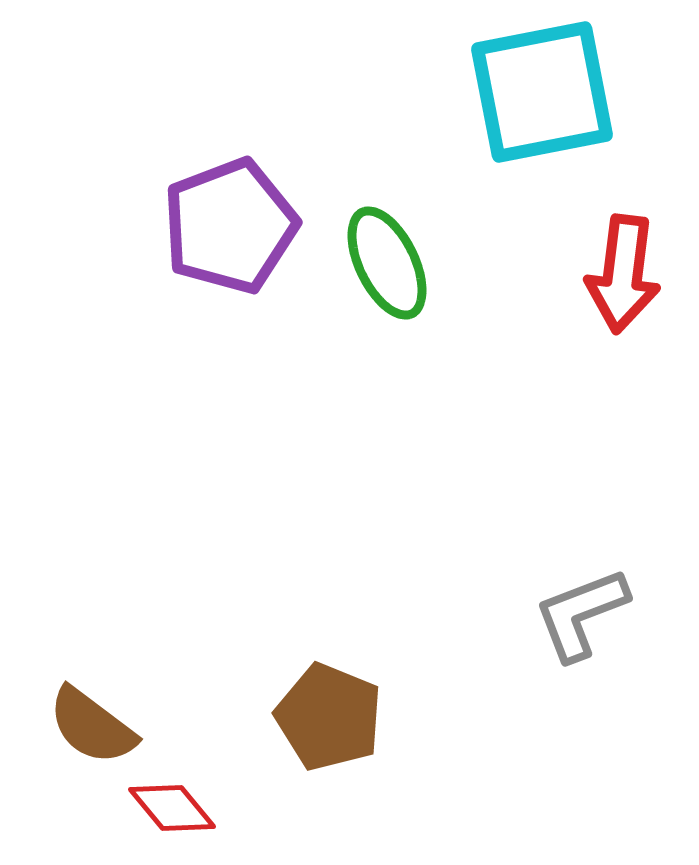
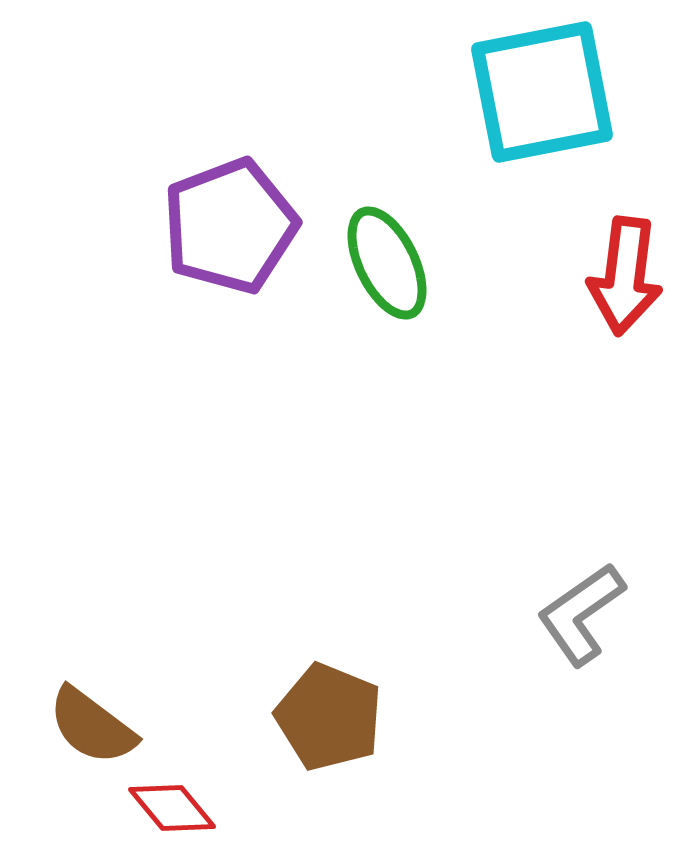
red arrow: moved 2 px right, 2 px down
gray L-shape: rotated 14 degrees counterclockwise
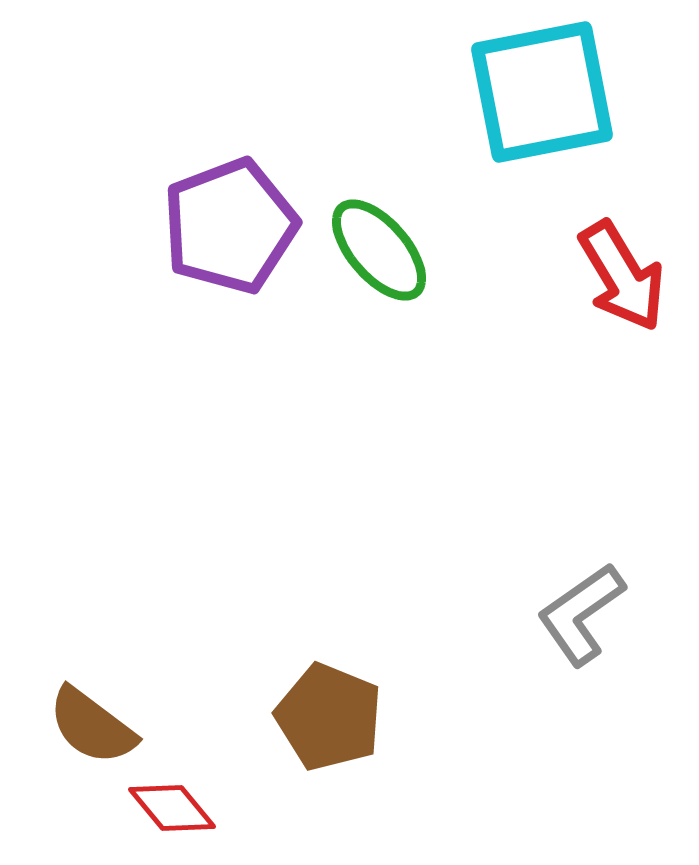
green ellipse: moved 8 px left, 13 px up; rotated 15 degrees counterclockwise
red arrow: moved 3 px left; rotated 38 degrees counterclockwise
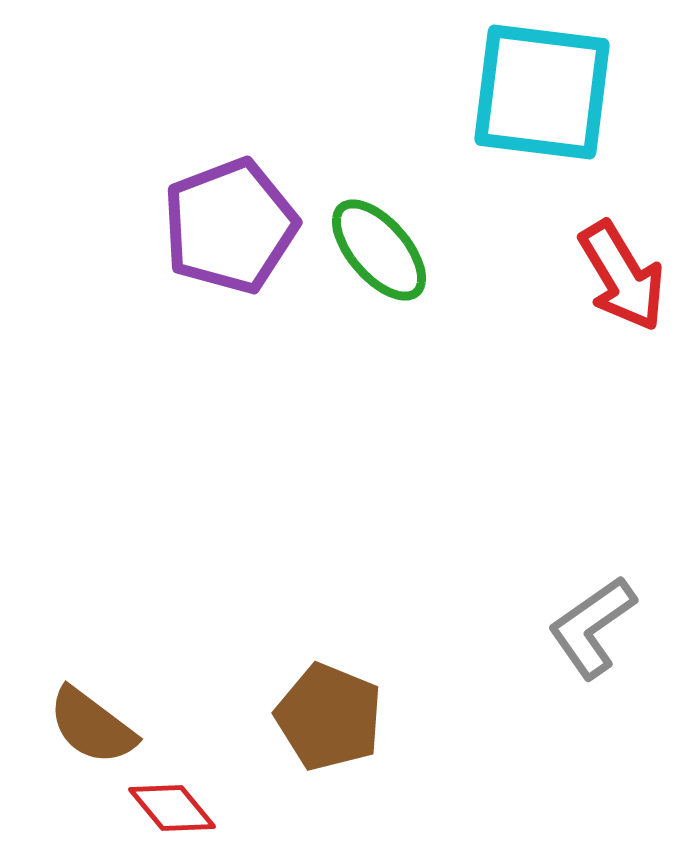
cyan square: rotated 18 degrees clockwise
gray L-shape: moved 11 px right, 13 px down
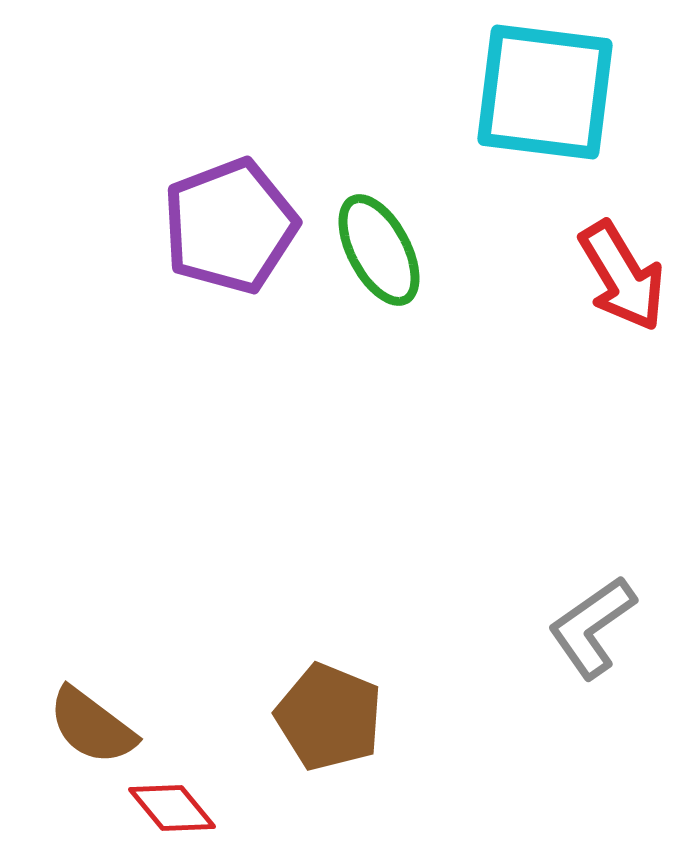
cyan square: moved 3 px right
green ellipse: rotated 13 degrees clockwise
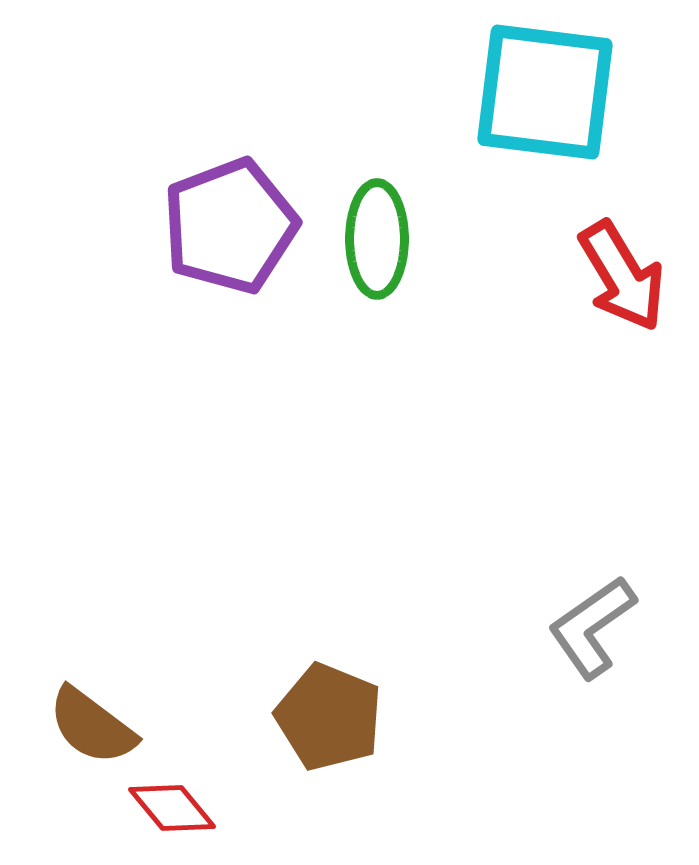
green ellipse: moved 2 px left, 11 px up; rotated 28 degrees clockwise
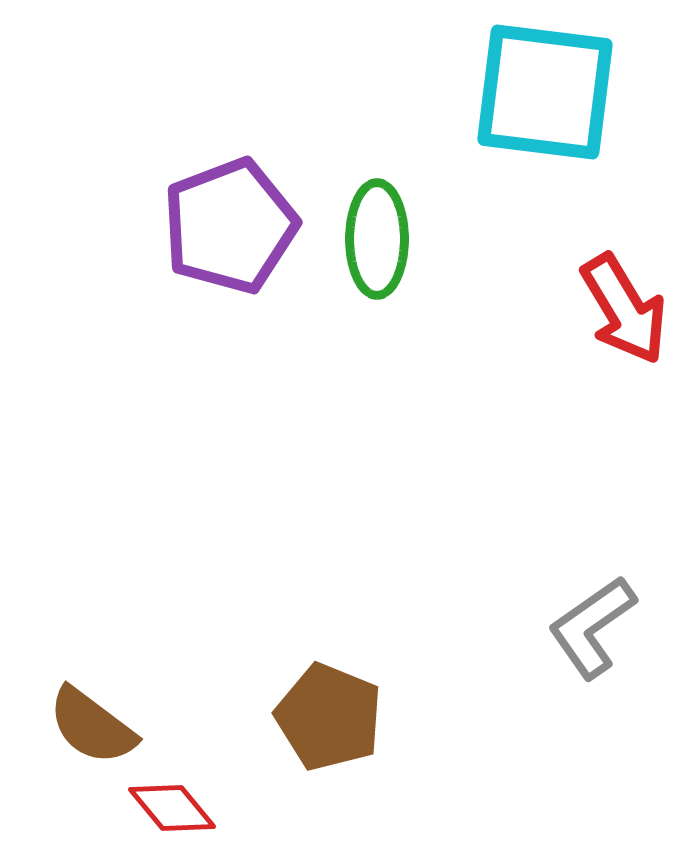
red arrow: moved 2 px right, 33 px down
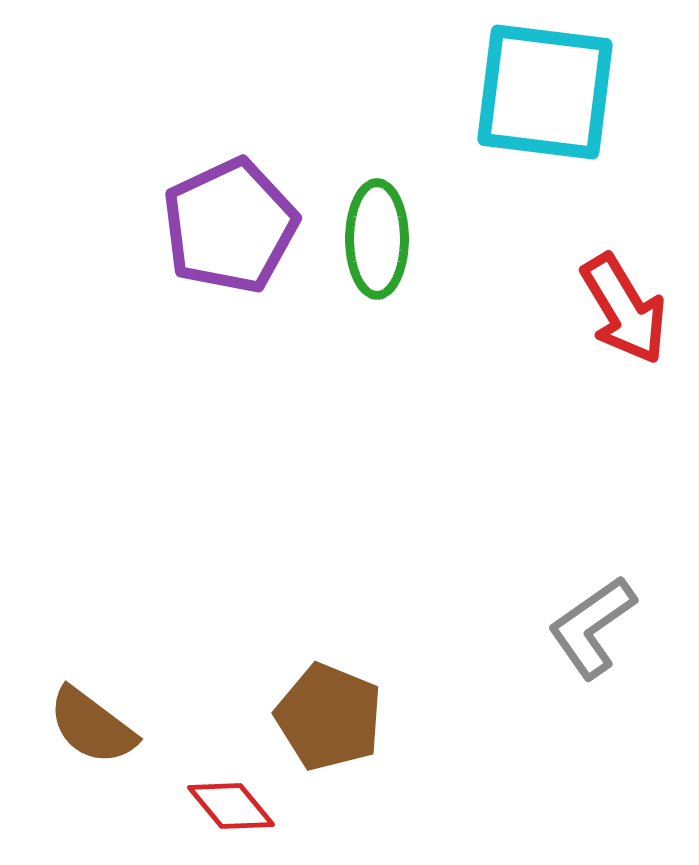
purple pentagon: rotated 4 degrees counterclockwise
red diamond: moved 59 px right, 2 px up
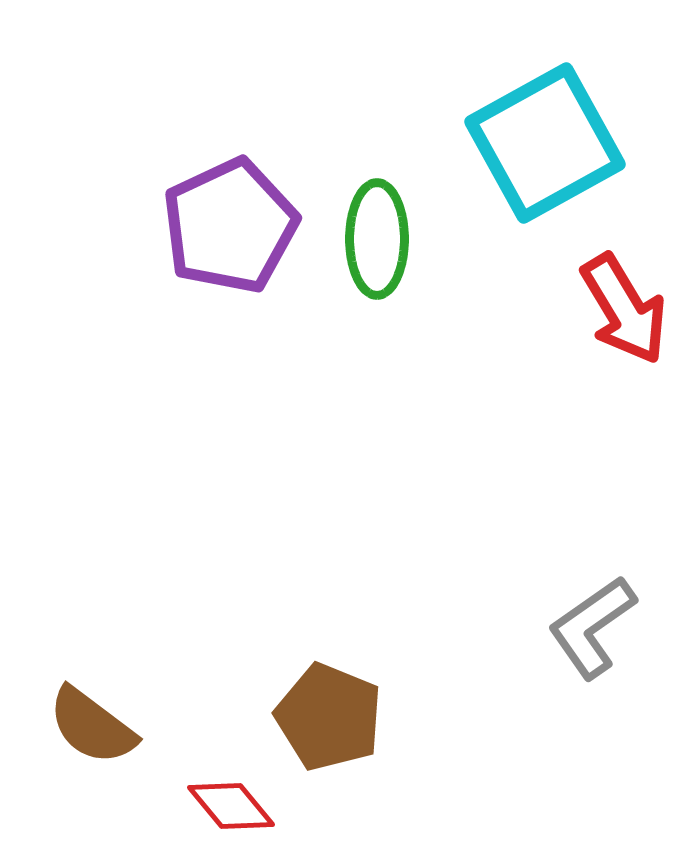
cyan square: moved 51 px down; rotated 36 degrees counterclockwise
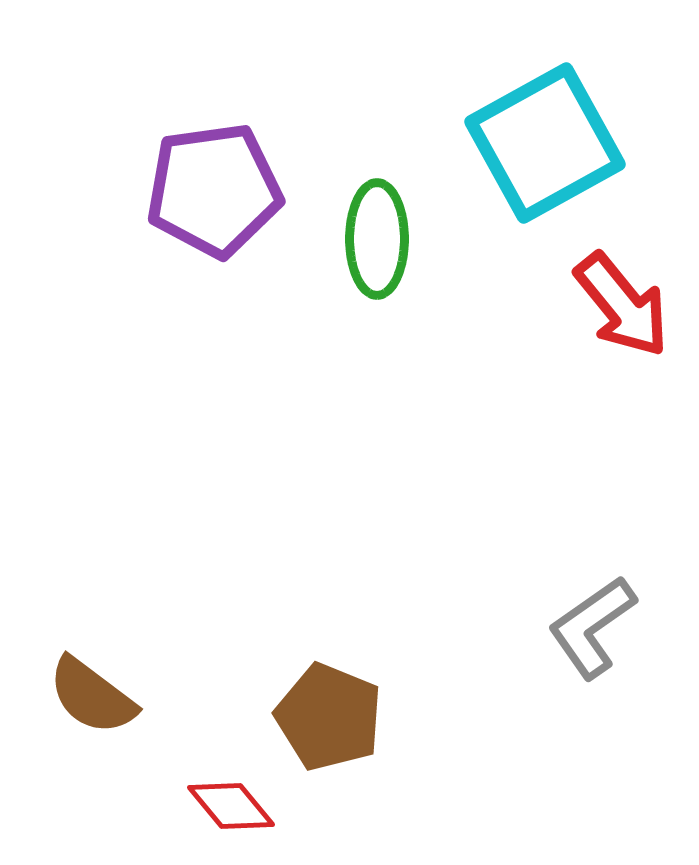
purple pentagon: moved 16 px left, 36 px up; rotated 17 degrees clockwise
red arrow: moved 2 px left, 4 px up; rotated 8 degrees counterclockwise
brown semicircle: moved 30 px up
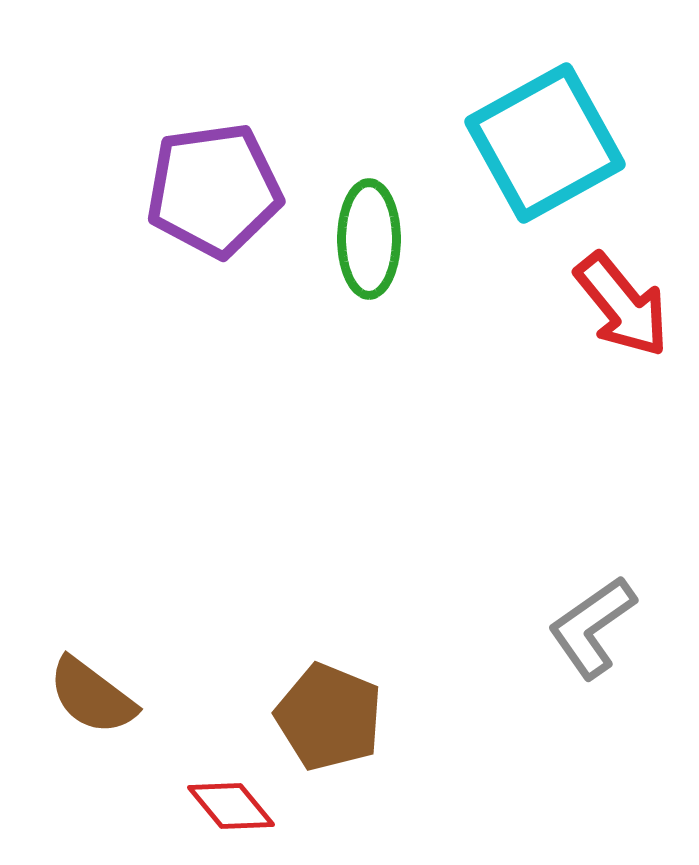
green ellipse: moved 8 px left
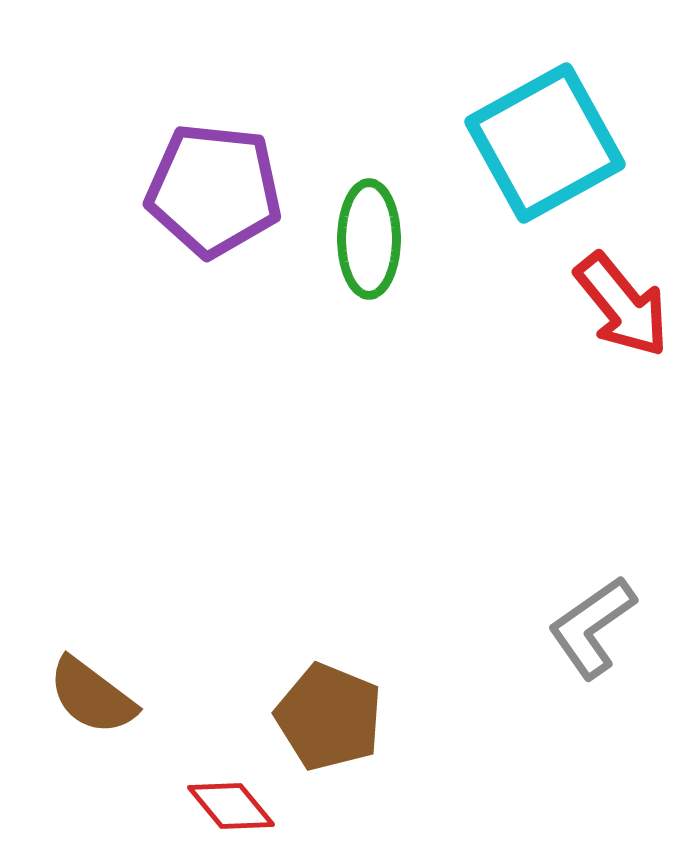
purple pentagon: rotated 14 degrees clockwise
